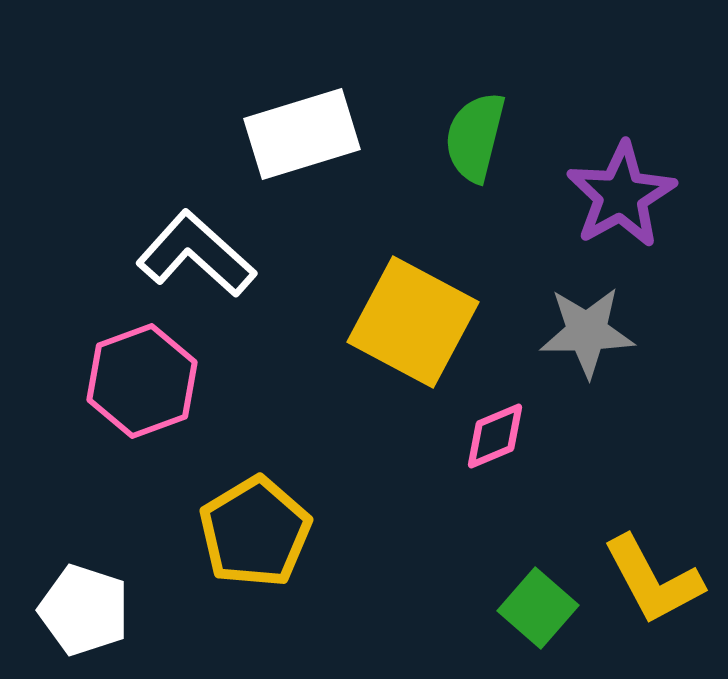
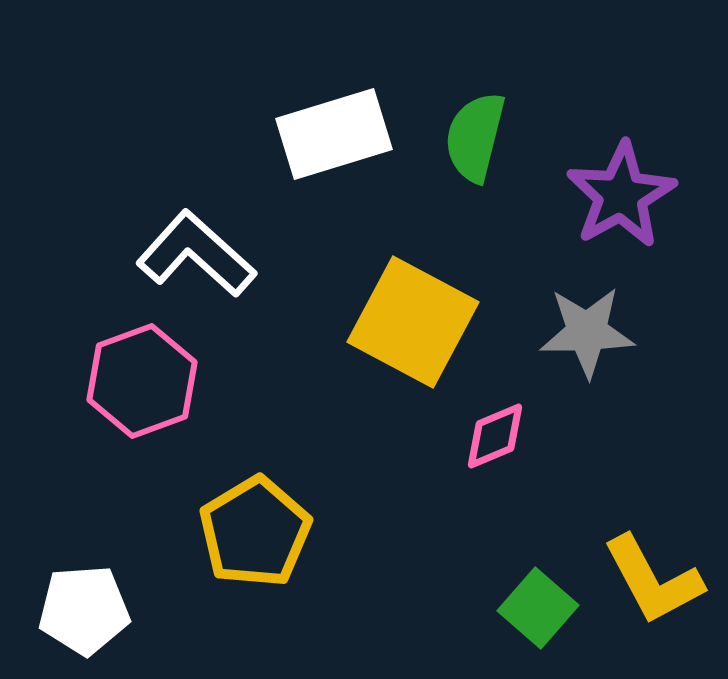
white rectangle: moved 32 px right
white pentagon: rotated 22 degrees counterclockwise
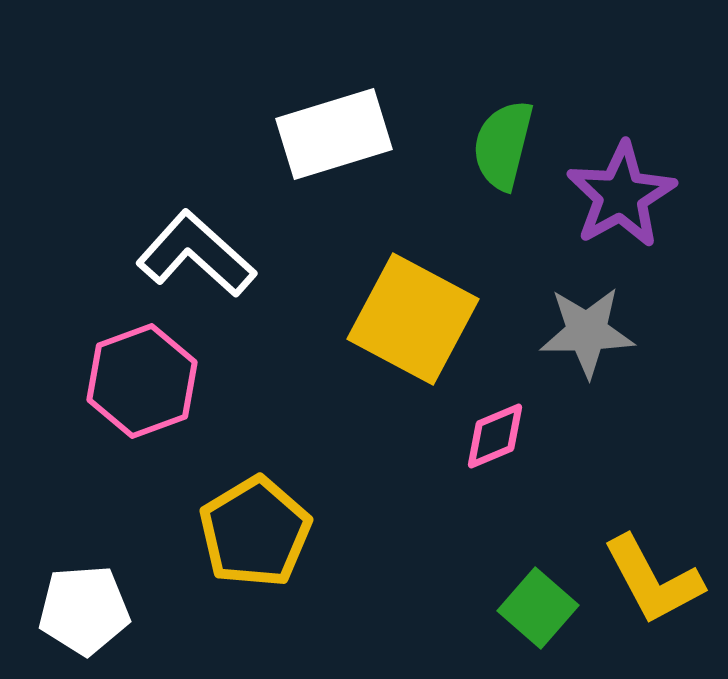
green semicircle: moved 28 px right, 8 px down
yellow square: moved 3 px up
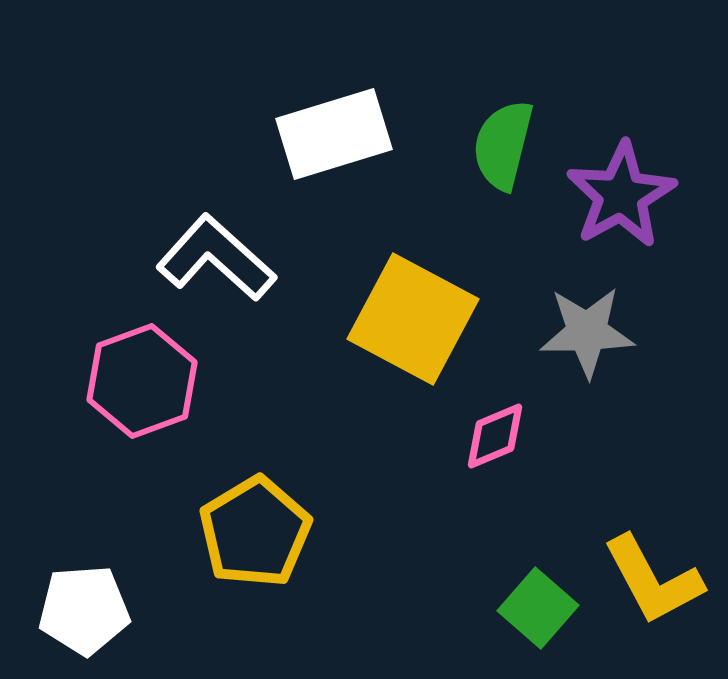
white L-shape: moved 20 px right, 4 px down
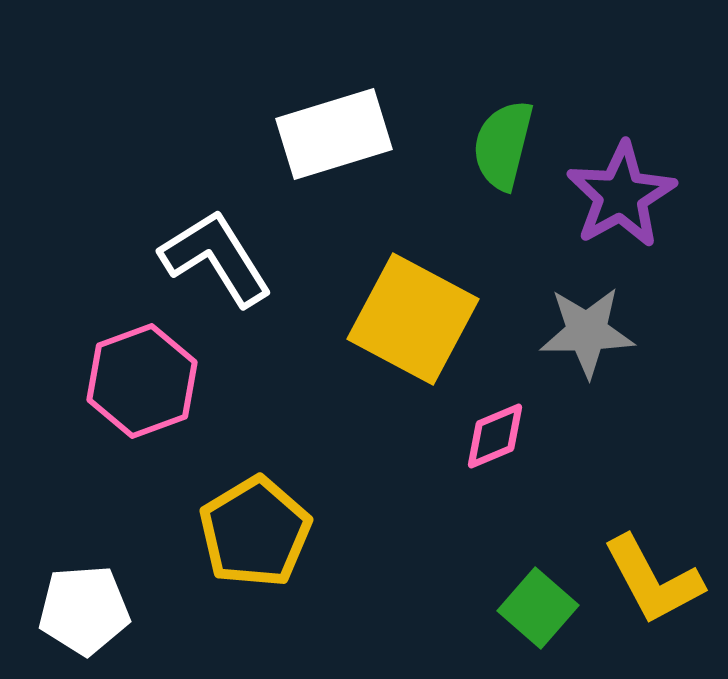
white L-shape: rotated 16 degrees clockwise
